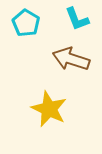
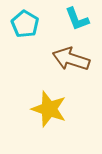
cyan pentagon: moved 1 px left, 1 px down
yellow star: rotated 6 degrees counterclockwise
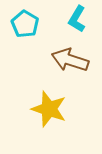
cyan L-shape: rotated 52 degrees clockwise
brown arrow: moved 1 px left, 1 px down
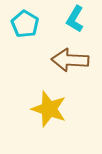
cyan L-shape: moved 2 px left
brown arrow: rotated 15 degrees counterclockwise
